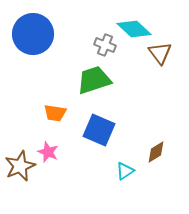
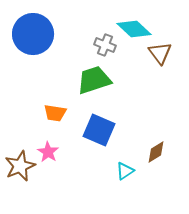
pink star: rotated 10 degrees clockwise
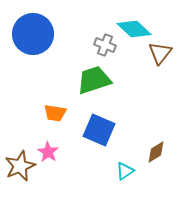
brown triangle: rotated 15 degrees clockwise
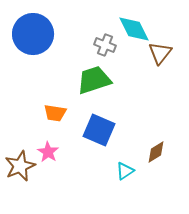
cyan diamond: rotated 20 degrees clockwise
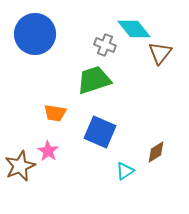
cyan diamond: rotated 12 degrees counterclockwise
blue circle: moved 2 px right
blue square: moved 1 px right, 2 px down
pink star: moved 1 px up
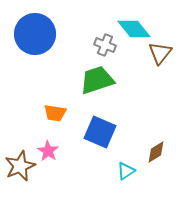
green trapezoid: moved 3 px right
cyan triangle: moved 1 px right
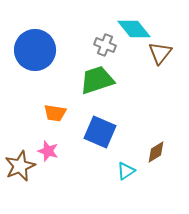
blue circle: moved 16 px down
pink star: rotated 15 degrees counterclockwise
